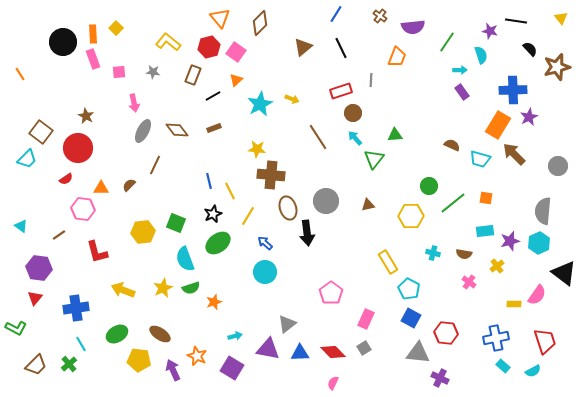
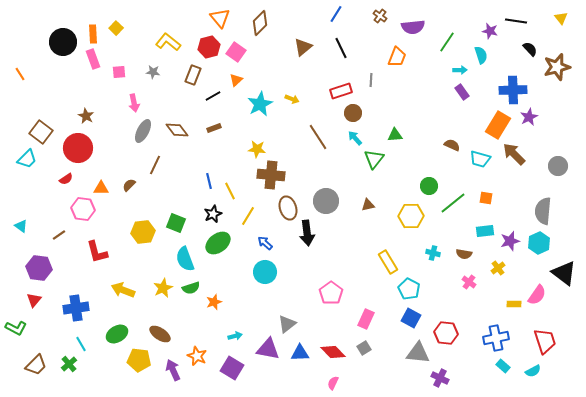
yellow cross at (497, 266): moved 1 px right, 2 px down
red triangle at (35, 298): moved 1 px left, 2 px down
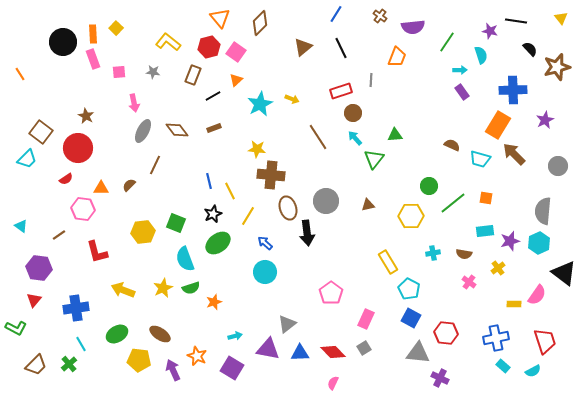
purple star at (529, 117): moved 16 px right, 3 px down
cyan cross at (433, 253): rotated 24 degrees counterclockwise
